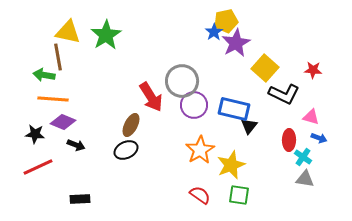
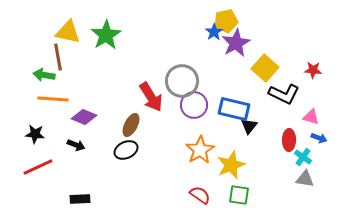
purple diamond: moved 21 px right, 5 px up
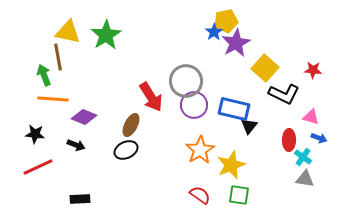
green arrow: rotated 60 degrees clockwise
gray circle: moved 4 px right
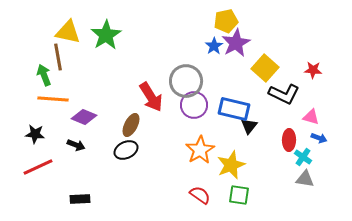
blue star: moved 14 px down
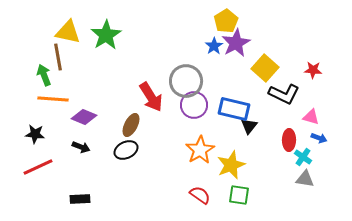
yellow pentagon: rotated 20 degrees counterclockwise
black arrow: moved 5 px right, 2 px down
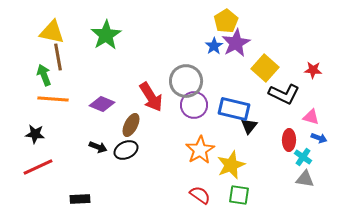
yellow triangle: moved 16 px left
purple diamond: moved 18 px right, 13 px up
black arrow: moved 17 px right
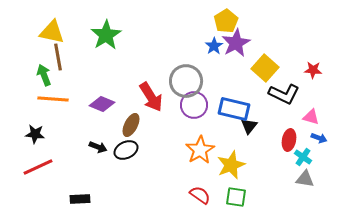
red ellipse: rotated 10 degrees clockwise
green square: moved 3 px left, 2 px down
